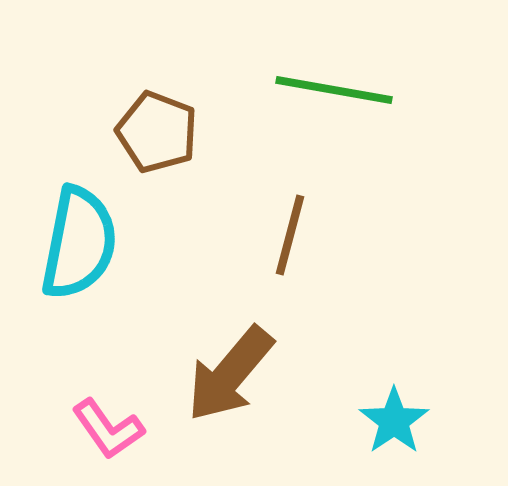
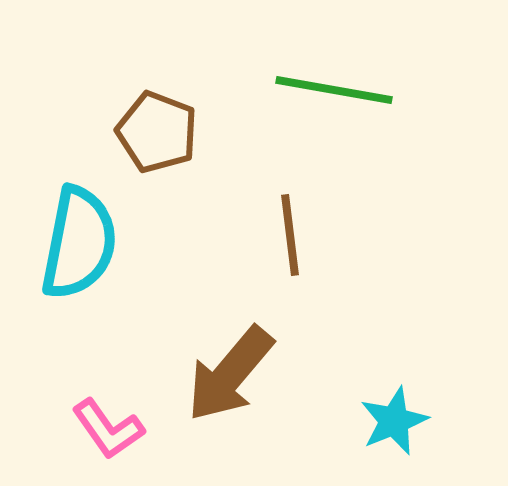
brown line: rotated 22 degrees counterclockwise
cyan star: rotated 12 degrees clockwise
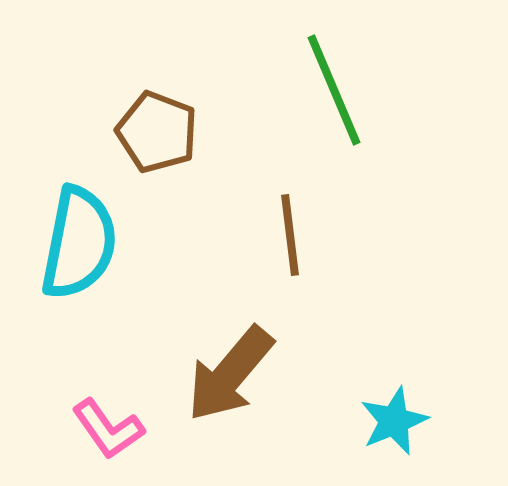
green line: rotated 57 degrees clockwise
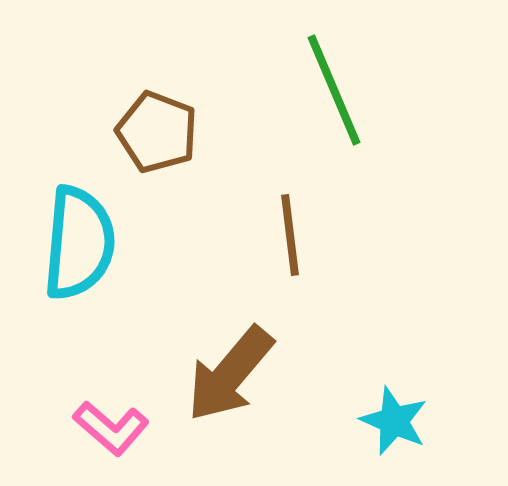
cyan semicircle: rotated 6 degrees counterclockwise
cyan star: rotated 26 degrees counterclockwise
pink L-shape: moved 3 px right, 1 px up; rotated 14 degrees counterclockwise
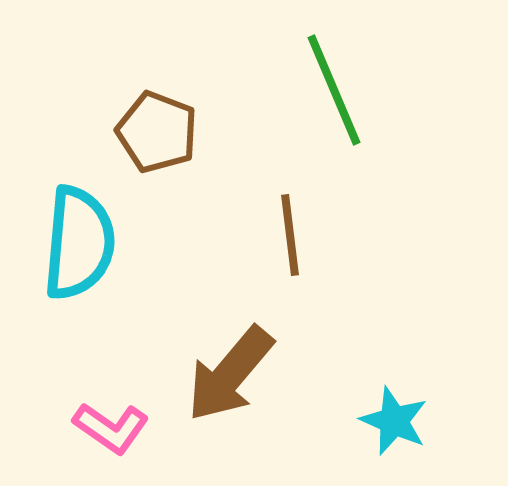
pink L-shape: rotated 6 degrees counterclockwise
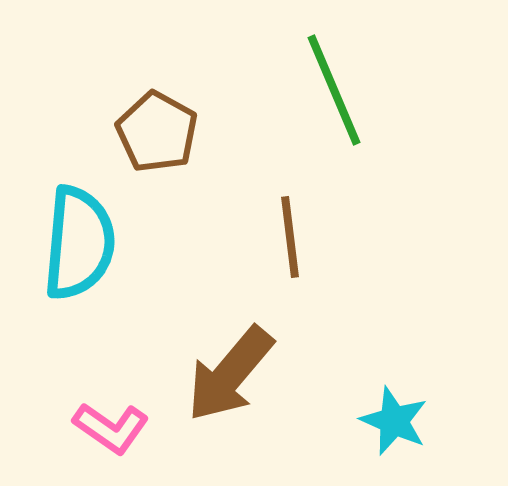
brown pentagon: rotated 8 degrees clockwise
brown line: moved 2 px down
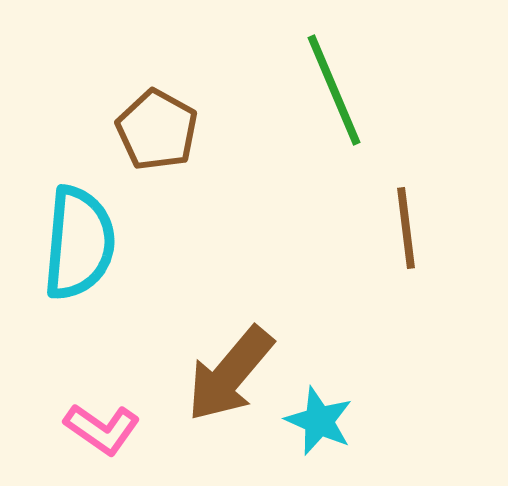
brown pentagon: moved 2 px up
brown line: moved 116 px right, 9 px up
cyan star: moved 75 px left
pink L-shape: moved 9 px left, 1 px down
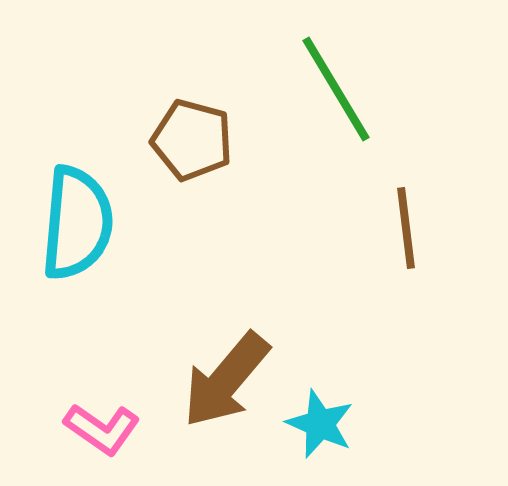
green line: moved 2 px right, 1 px up; rotated 8 degrees counterclockwise
brown pentagon: moved 35 px right, 10 px down; rotated 14 degrees counterclockwise
cyan semicircle: moved 2 px left, 20 px up
brown arrow: moved 4 px left, 6 px down
cyan star: moved 1 px right, 3 px down
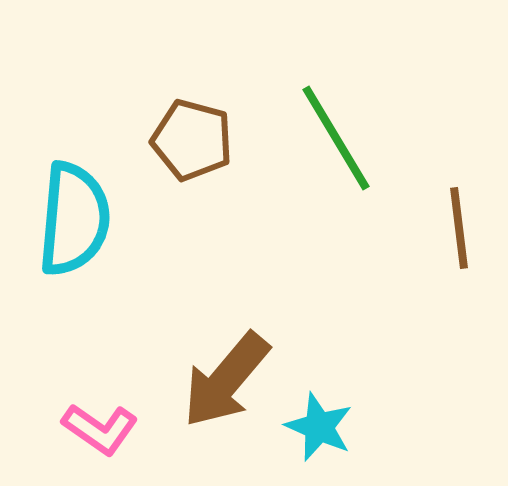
green line: moved 49 px down
cyan semicircle: moved 3 px left, 4 px up
brown line: moved 53 px right
cyan star: moved 1 px left, 3 px down
pink L-shape: moved 2 px left
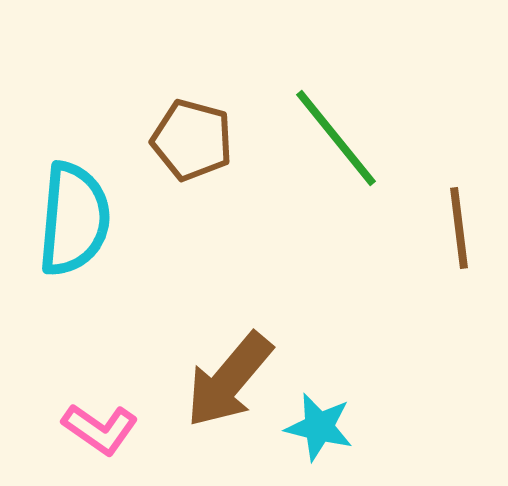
green line: rotated 8 degrees counterclockwise
brown arrow: moved 3 px right
cyan star: rotated 10 degrees counterclockwise
